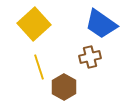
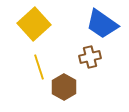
blue trapezoid: moved 1 px right
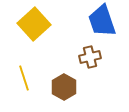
blue trapezoid: moved 3 px up; rotated 36 degrees clockwise
yellow line: moved 15 px left, 11 px down
